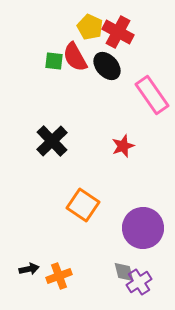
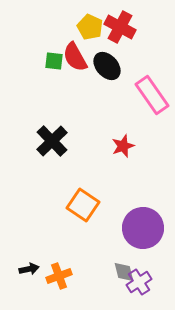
red cross: moved 2 px right, 5 px up
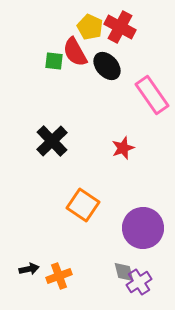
red semicircle: moved 5 px up
red star: moved 2 px down
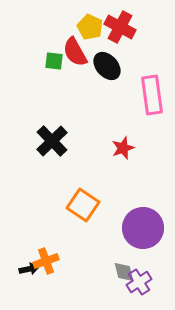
pink rectangle: rotated 27 degrees clockwise
orange cross: moved 13 px left, 15 px up
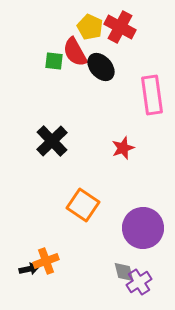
black ellipse: moved 6 px left, 1 px down
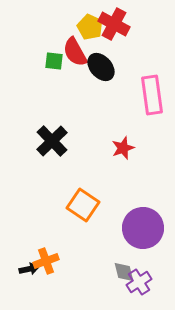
red cross: moved 6 px left, 3 px up
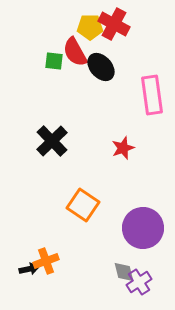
yellow pentagon: rotated 25 degrees counterclockwise
